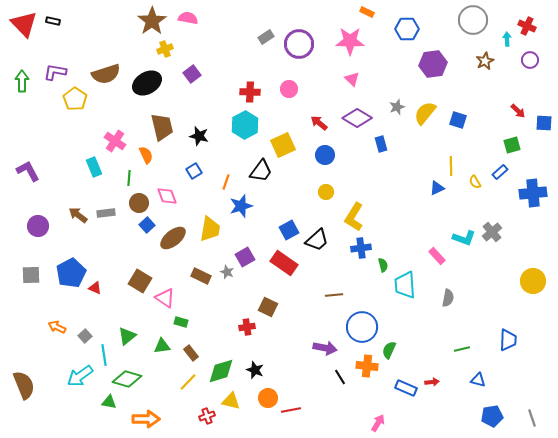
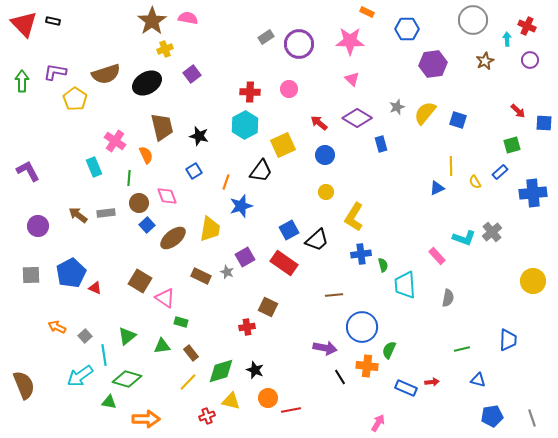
blue cross at (361, 248): moved 6 px down
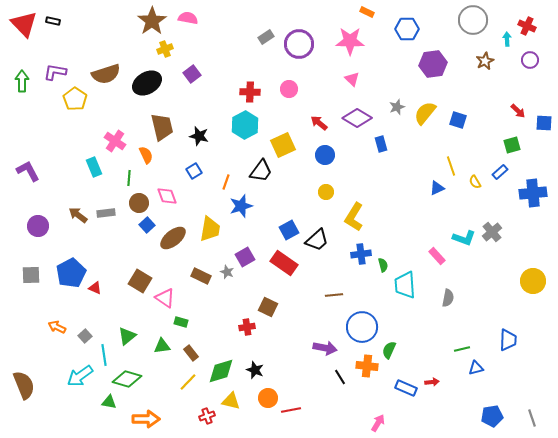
yellow line at (451, 166): rotated 18 degrees counterclockwise
blue triangle at (478, 380): moved 2 px left, 12 px up; rotated 28 degrees counterclockwise
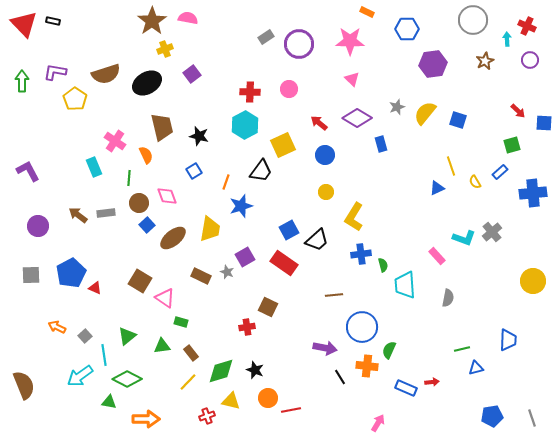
green diamond at (127, 379): rotated 12 degrees clockwise
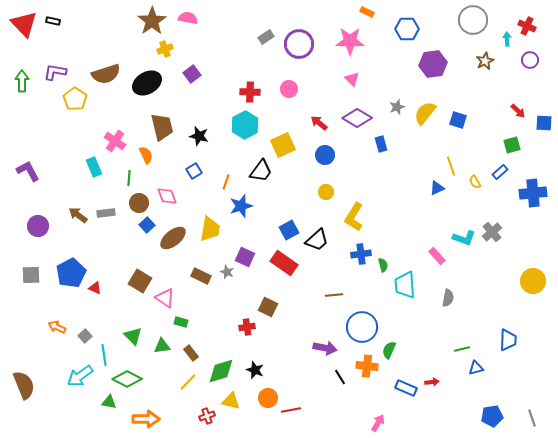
purple square at (245, 257): rotated 36 degrees counterclockwise
green triangle at (127, 336): moved 6 px right; rotated 36 degrees counterclockwise
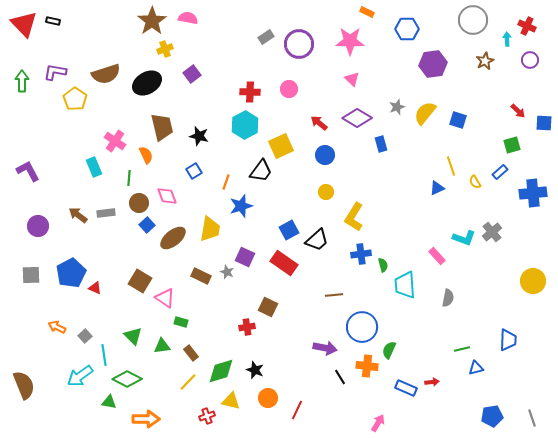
yellow square at (283, 145): moved 2 px left, 1 px down
red line at (291, 410): moved 6 px right; rotated 54 degrees counterclockwise
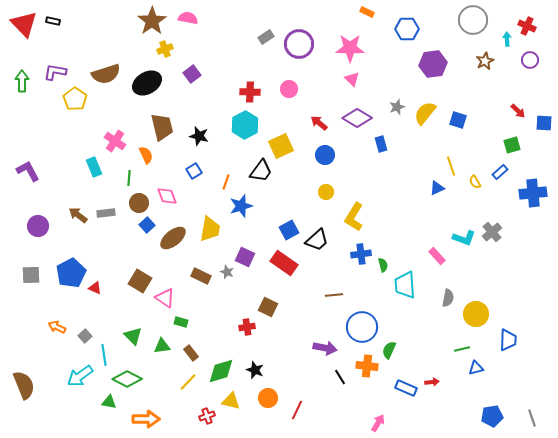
pink star at (350, 41): moved 7 px down
yellow circle at (533, 281): moved 57 px left, 33 px down
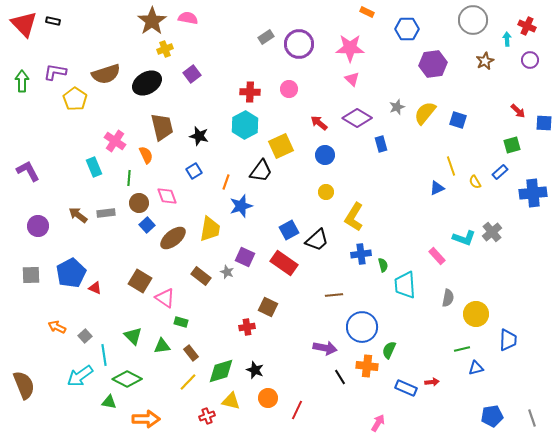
brown rectangle at (201, 276): rotated 12 degrees clockwise
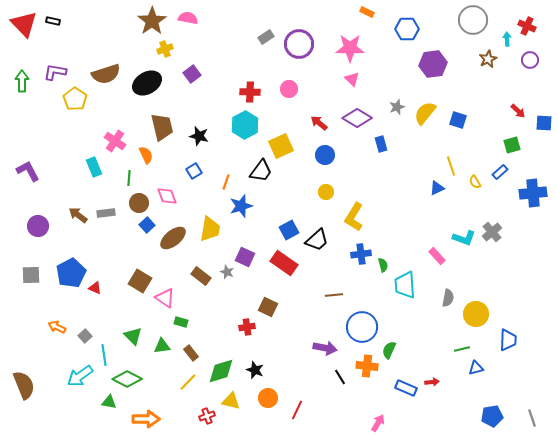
brown star at (485, 61): moved 3 px right, 2 px up
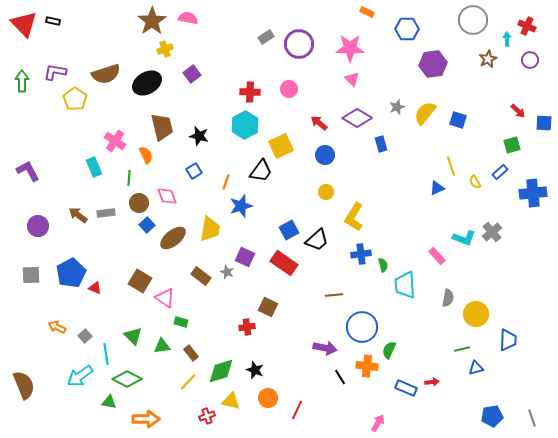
cyan line at (104, 355): moved 2 px right, 1 px up
